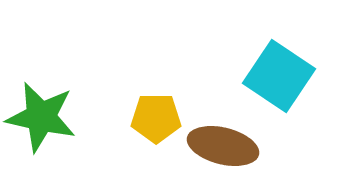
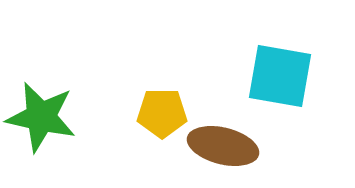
cyan square: moved 1 px right; rotated 24 degrees counterclockwise
yellow pentagon: moved 6 px right, 5 px up
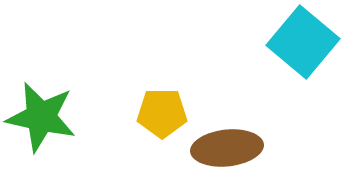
cyan square: moved 23 px right, 34 px up; rotated 30 degrees clockwise
brown ellipse: moved 4 px right, 2 px down; rotated 20 degrees counterclockwise
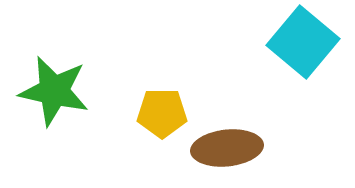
green star: moved 13 px right, 26 px up
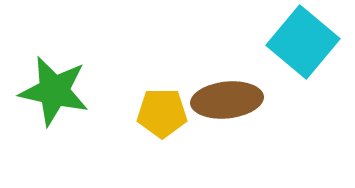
brown ellipse: moved 48 px up
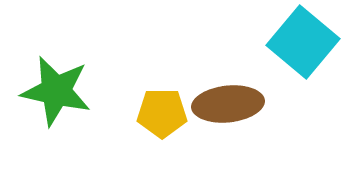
green star: moved 2 px right
brown ellipse: moved 1 px right, 4 px down
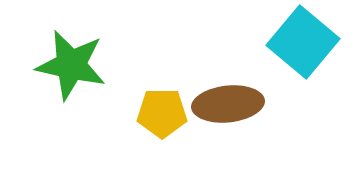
green star: moved 15 px right, 26 px up
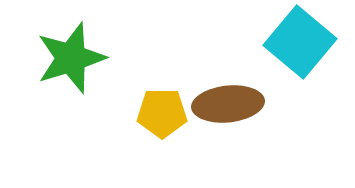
cyan square: moved 3 px left
green star: moved 7 px up; rotated 30 degrees counterclockwise
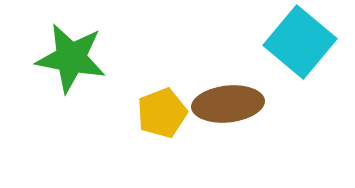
green star: rotated 28 degrees clockwise
yellow pentagon: rotated 21 degrees counterclockwise
